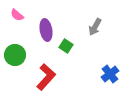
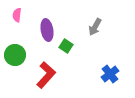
pink semicircle: rotated 56 degrees clockwise
purple ellipse: moved 1 px right
red L-shape: moved 2 px up
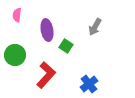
blue cross: moved 21 px left, 10 px down
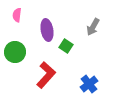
gray arrow: moved 2 px left
green circle: moved 3 px up
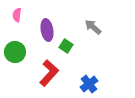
gray arrow: rotated 102 degrees clockwise
red L-shape: moved 3 px right, 2 px up
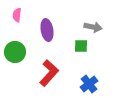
gray arrow: rotated 150 degrees clockwise
green square: moved 15 px right; rotated 32 degrees counterclockwise
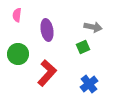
green square: moved 2 px right, 1 px down; rotated 24 degrees counterclockwise
green circle: moved 3 px right, 2 px down
red L-shape: moved 2 px left
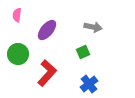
purple ellipse: rotated 50 degrees clockwise
green square: moved 5 px down
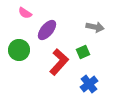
pink semicircle: moved 8 px right, 2 px up; rotated 64 degrees counterclockwise
gray arrow: moved 2 px right
green circle: moved 1 px right, 4 px up
red L-shape: moved 12 px right, 11 px up
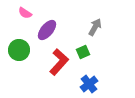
gray arrow: rotated 72 degrees counterclockwise
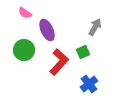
purple ellipse: rotated 65 degrees counterclockwise
green circle: moved 5 px right
